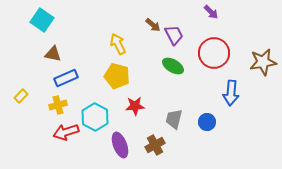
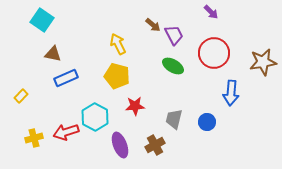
yellow cross: moved 24 px left, 33 px down
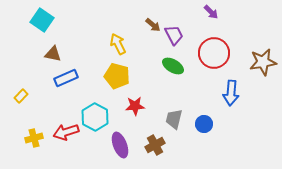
blue circle: moved 3 px left, 2 px down
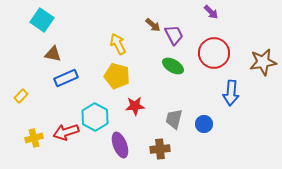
brown cross: moved 5 px right, 4 px down; rotated 24 degrees clockwise
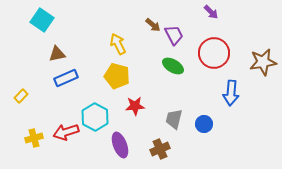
brown triangle: moved 4 px right; rotated 24 degrees counterclockwise
brown cross: rotated 18 degrees counterclockwise
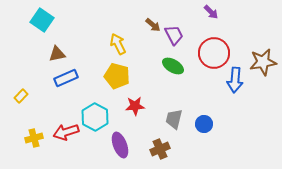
blue arrow: moved 4 px right, 13 px up
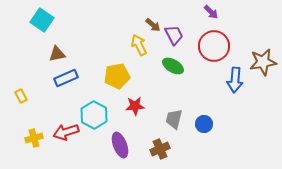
yellow arrow: moved 21 px right, 1 px down
red circle: moved 7 px up
yellow pentagon: rotated 25 degrees counterclockwise
yellow rectangle: rotated 72 degrees counterclockwise
cyan hexagon: moved 1 px left, 2 px up
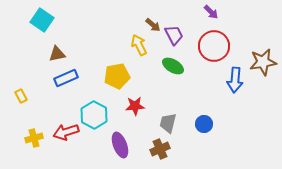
gray trapezoid: moved 6 px left, 4 px down
